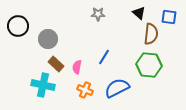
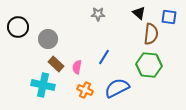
black circle: moved 1 px down
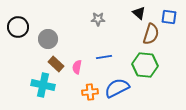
gray star: moved 5 px down
brown semicircle: rotated 10 degrees clockwise
blue line: rotated 49 degrees clockwise
green hexagon: moved 4 px left
orange cross: moved 5 px right, 2 px down; rotated 28 degrees counterclockwise
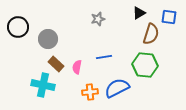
black triangle: rotated 48 degrees clockwise
gray star: rotated 16 degrees counterclockwise
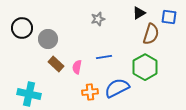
black circle: moved 4 px right, 1 px down
green hexagon: moved 2 px down; rotated 25 degrees clockwise
cyan cross: moved 14 px left, 9 px down
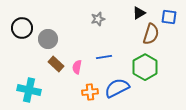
cyan cross: moved 4 px up
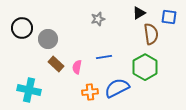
brown semicircle: rotated 25 degrees counterclockwise
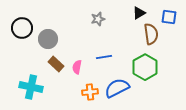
cyan cross: moved 2 px right, 3 px up
